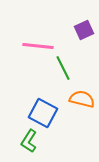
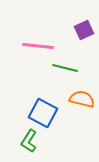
green line: moved 2 px right; rotated 50 degrees counterclockwise
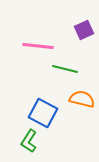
green line: moved 1 px down
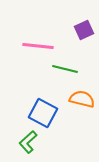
green L-shape: moved 1 px left, 1 px down; rotated 15 degrees clockwise
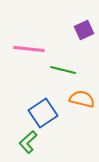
pink line: moved 9 px left, 3 px down
green line: moved 2 px left, 1 px down
blue square: rotated 28 degrees clockwise
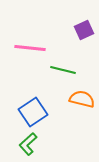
pink line: moved 1 px right, 1 px up
blue square: moved 10 px left, 1 px up
green L-shape: moved 2 px down
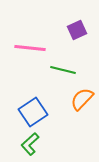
purple square: moved 7 px left
orange semicircle: rotated 60 degrees counterclockwise
green L-shape: moved 2 px right
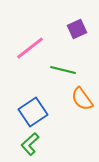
purple square: moved 1 px up
pink line: rotated 44 degrees counterclockwise
orange semicircle: rotated 80 degrees counterclockwise
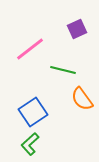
pink line: moved 1 px down
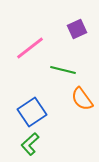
pink line: moved 1 px up
blue square: moved 1 px left
